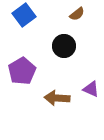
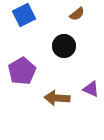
blue square: rotated 10 degrees clockwise
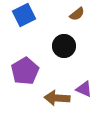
purple pentagon: moved 3 px right
purple triangle: moved 7 px left
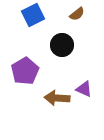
blue square: moved 9 px right
black circle: moved 2 px left, 1 px up
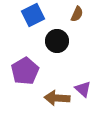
brown semicircle: rotated 28 degrees counterclockwise
black circle: moved 5 px left, 4 px up
purple triangle: moved 1 px left; rotated 18 degrees clockwise
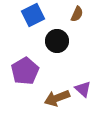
brown arrow: rotated 25 degrees counterclockwise
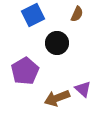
black circle: moved 2 px down
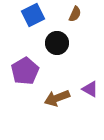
brown semicircle: moved 2 px left
purple triangle: moved 7 px right; rotated 12 degrees counterclockwise
